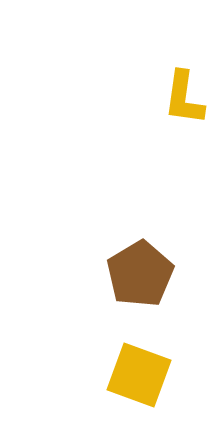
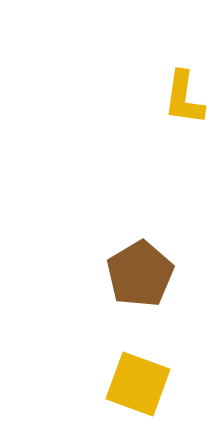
yellow square: moved 1 px left, 9 px down
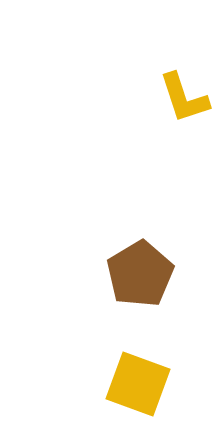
yellow L-shape: rotated 26 degrees counterclockwise
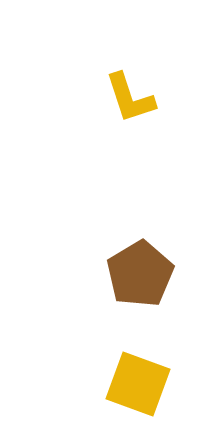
yellow L-shape: moved 54 px left
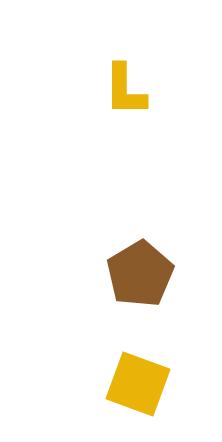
yellow L-shape: moved 5 px left, 8 px up; rotated 18 degrees clockwise
